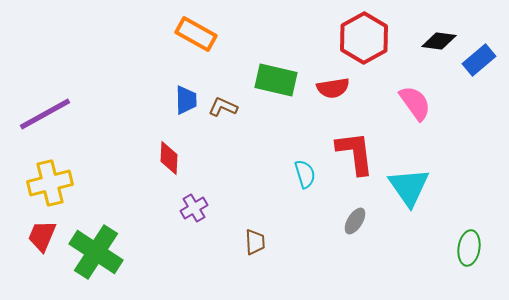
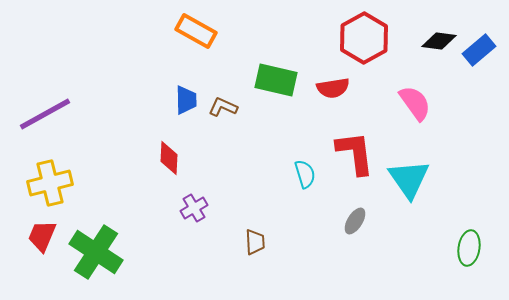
orange rectangle: moved 3 px up
blue rectangle: moved 10 px up
cyan triangle: moved 8 px up
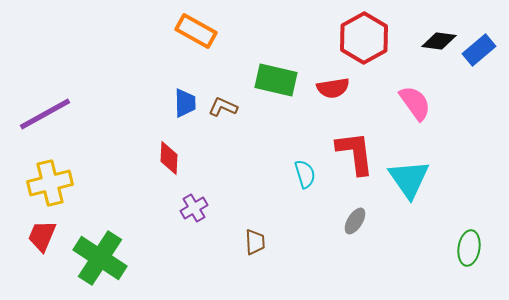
blue trapezoid: moved 1 px left, 3 px down
green cross: moved 4 px right, 6 px down
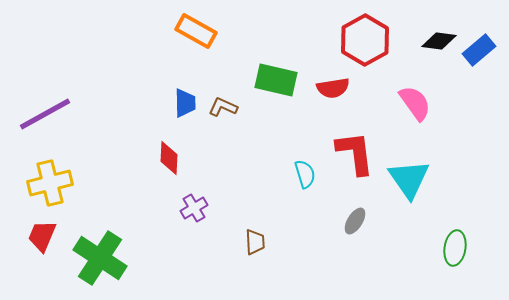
red hexagon: moved 1 px right, 2 px down
green ellipse: moved 14 px left
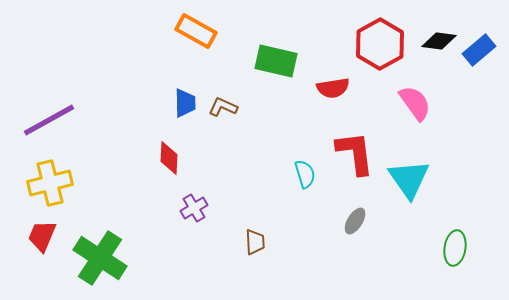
red hexagon: moved 15 px right, 4 px down
green rectangle: moved 19 px up
purple line: moved 4 px right, 6 px down
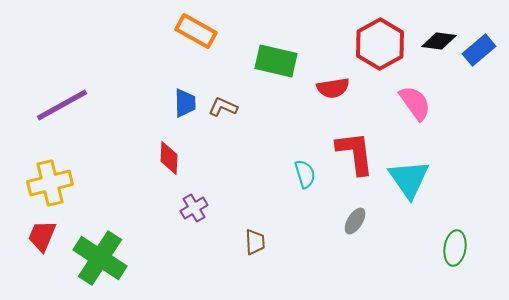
purple line: moved 13 px right, 15 px up
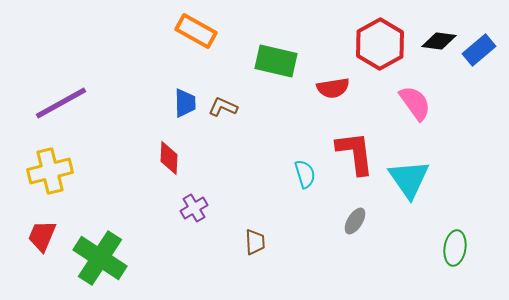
purple line: moved 1 px left, 2 px up
yellow cross: moved 12 px up
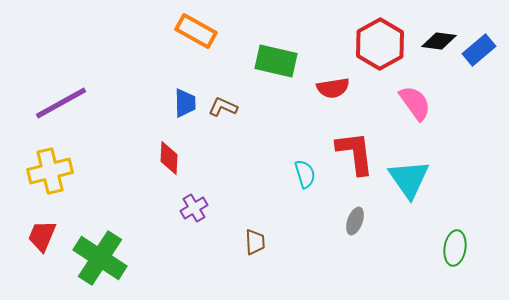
gray ellipse: rotated 12 degrees counterclockwise
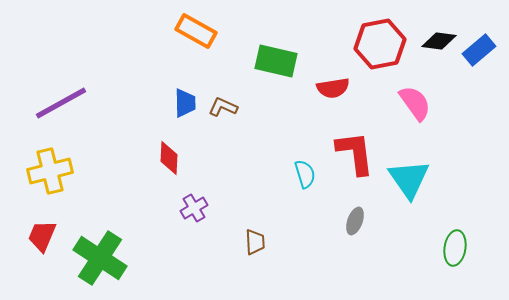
red hexagon: rotated 18 degrees clockwise
